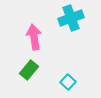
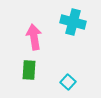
cyan cross: moved 2 px right, 4 px down; rotated 35 degrees clockwise
green rectangle: rotated 36 degrees counterclockwise
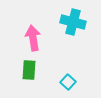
pink arrow: moved 1 px left, 1 px down
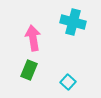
green rectangle: rotated 18 degrees clockwise
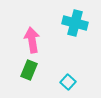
cyan cross: moved 2 px right, 1 px down
pink arrow: moved 1 px left, 2 px down
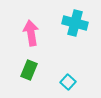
pink arrow: moved 1 px left, 7 px up
